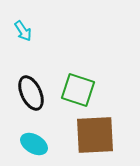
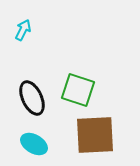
cyan arrow: moved 1 px up; rotated 120 degrees counterclockwise
black ellipse: moved 1 px right, 5 px down
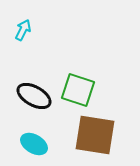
black ellipse: moved 2 px right, 2 px up; rotated 36 degrees counterclockwise
brown square: rotated 12 degrees clockwise
